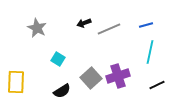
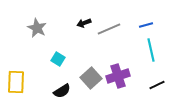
cyan line: moved 1 px right, 2 px up; rotated 25 degrees counterclockwise
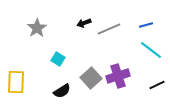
gray star: rotated 12 degrees clockwise
cyan line: rotated 40 degrees counterclockwise
